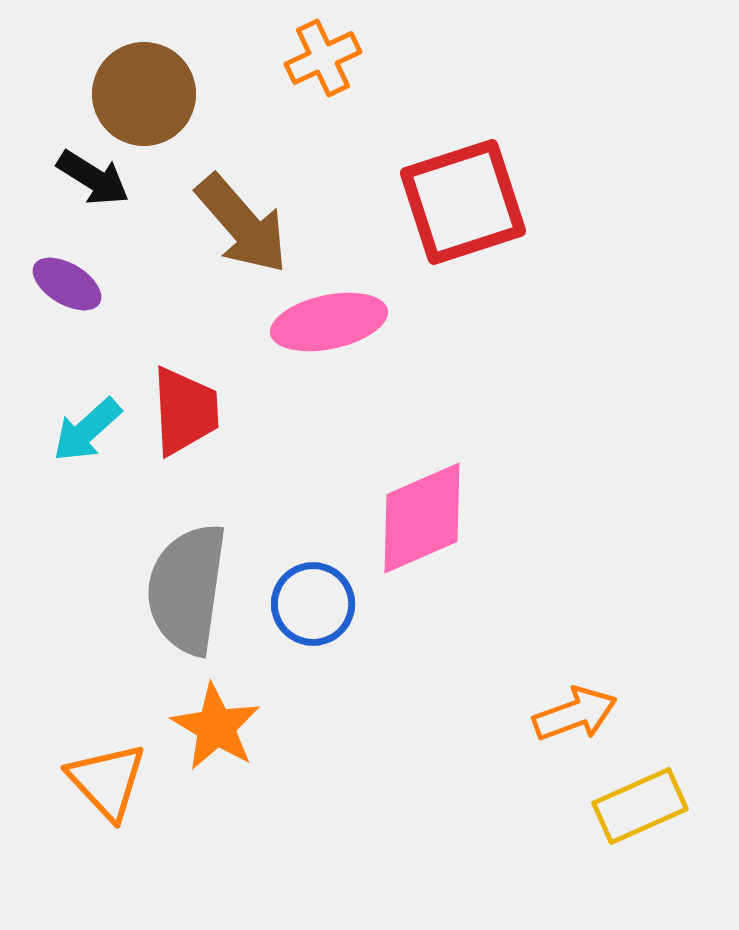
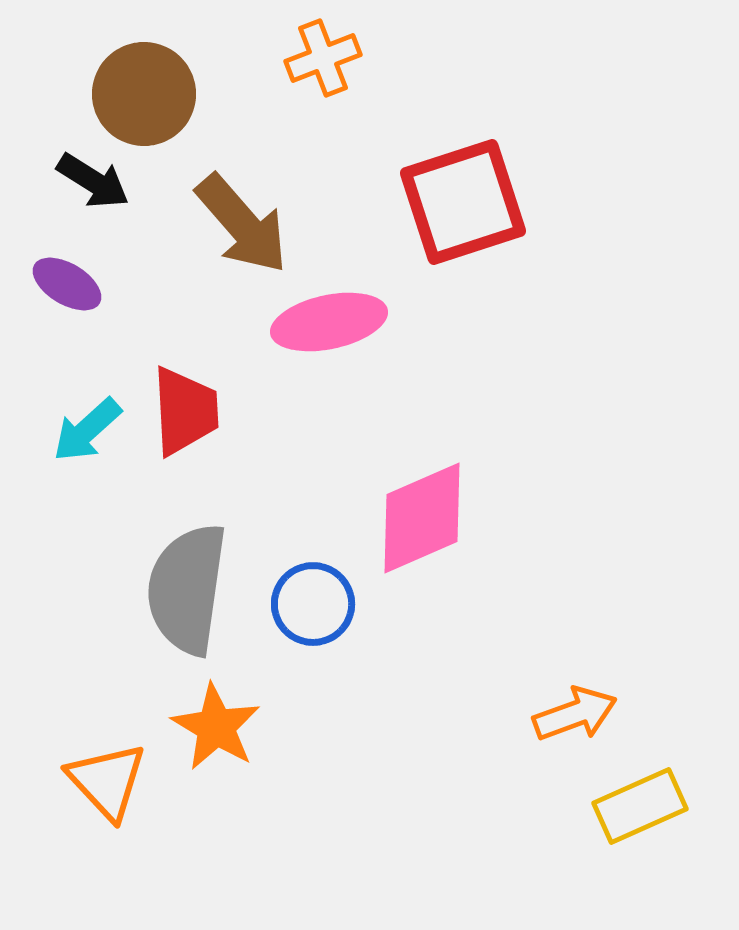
orange cross: rotated 4 degrees clockwise
black arrow: moved 3 px down
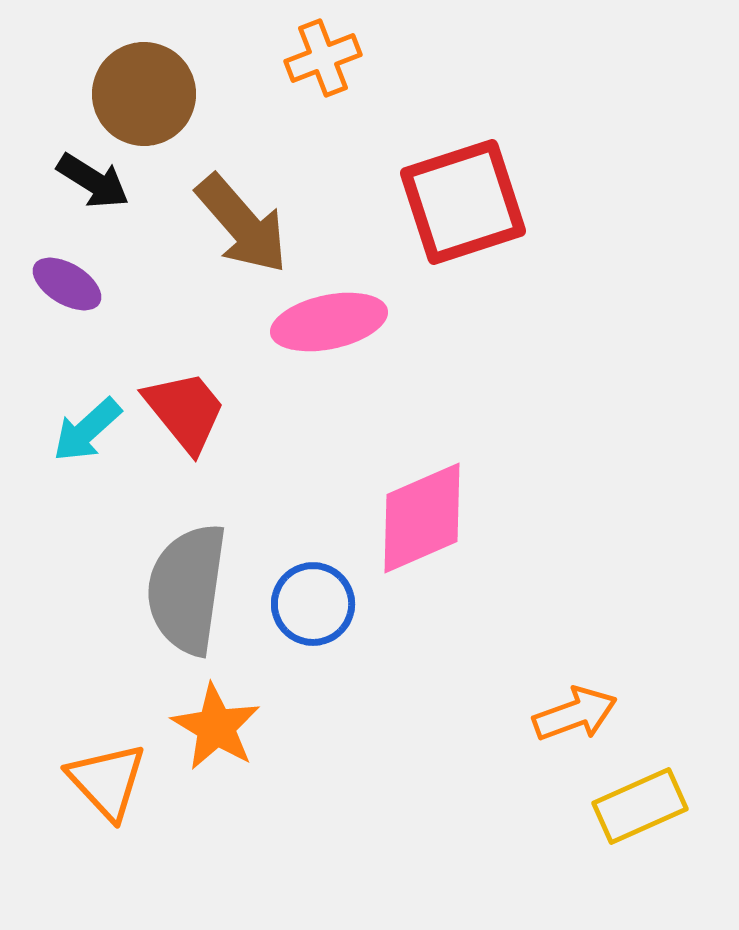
red trapezoid: rotated 36 degrees counterclockwise
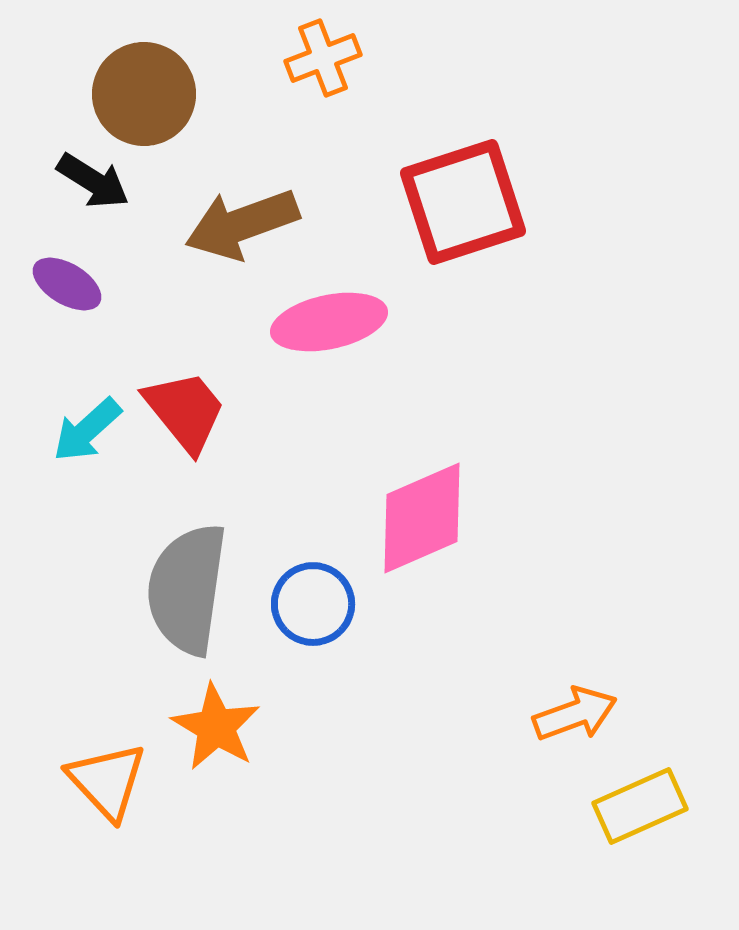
brown arrow: rotated 111 degrees clockwise
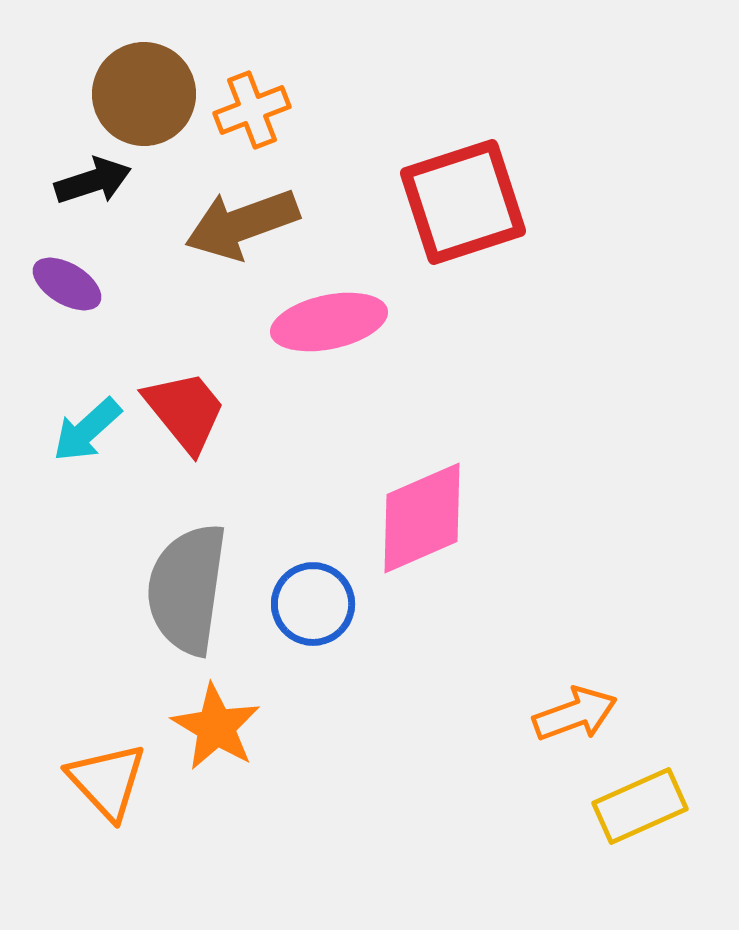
orange cross: moved 71 px left, 52 px down
black arrow: rotated 50 degrees counterclockwise
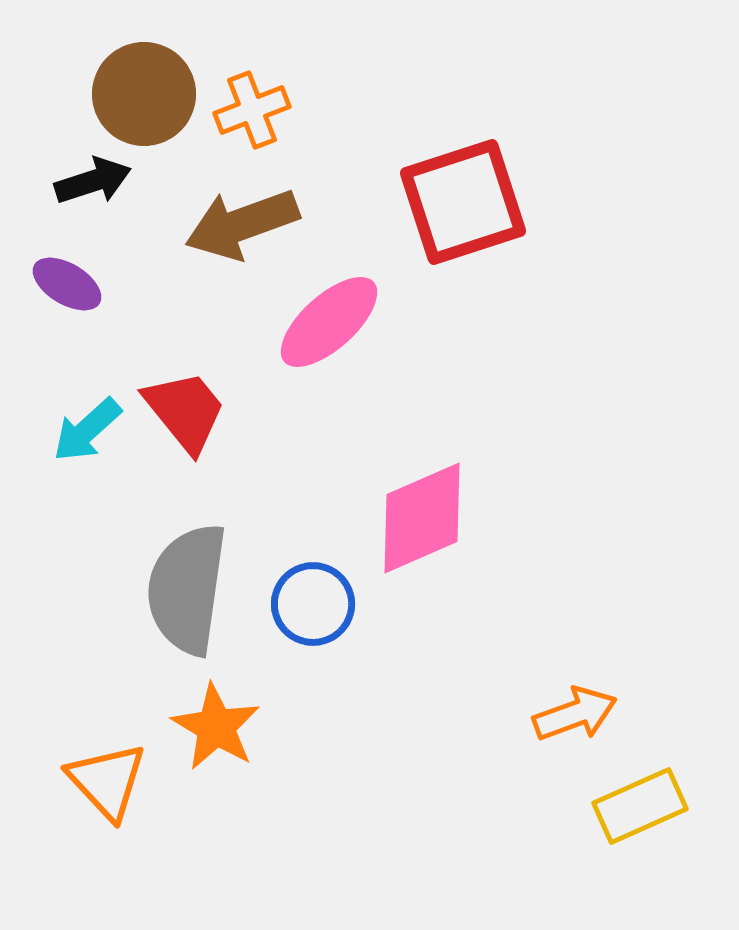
pink ellipse: rotated 30 degrees counterclockwise
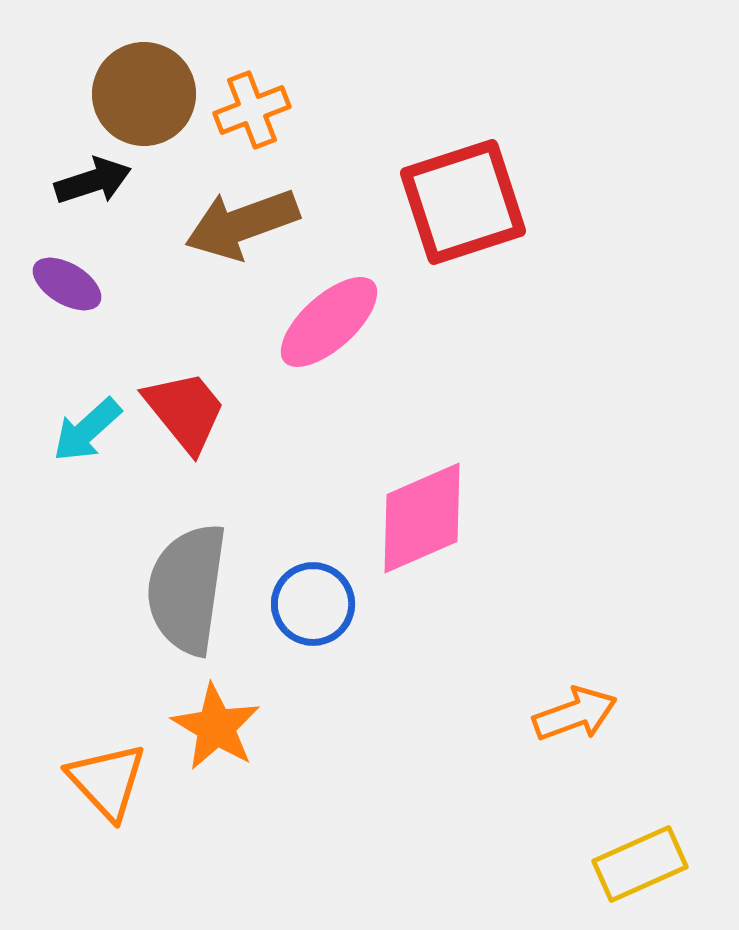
yellow rectangle: moved 58 px down
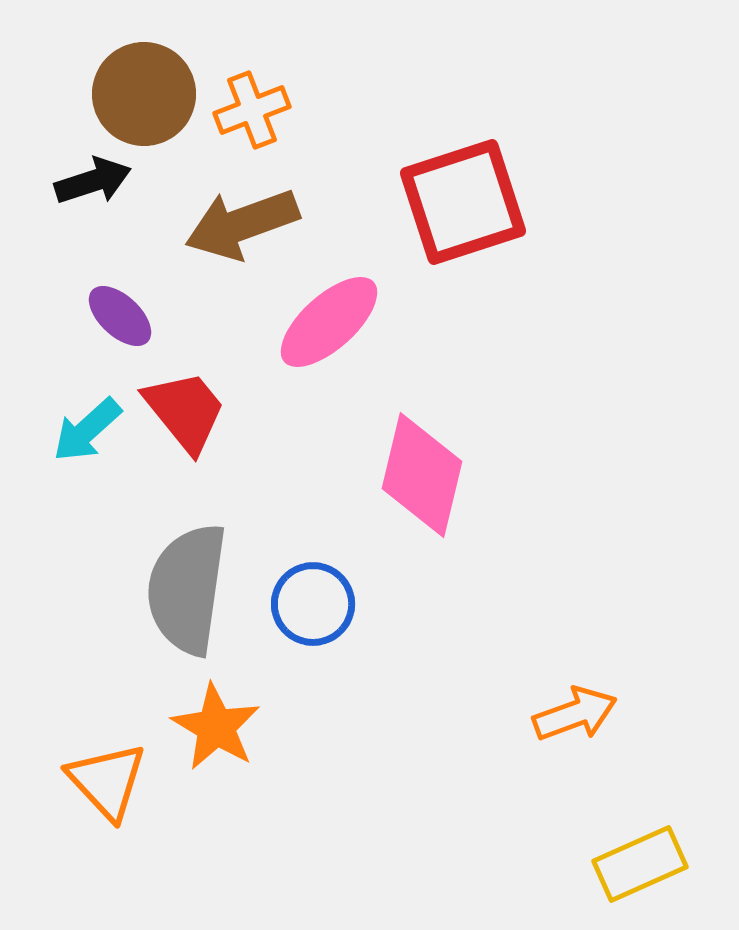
purple ellipse: moved 53 px right, 32 px down; rotated 12 degrees clockwise
pink diamond: moved 43 px up; rotated 53 degrees counterclockwise
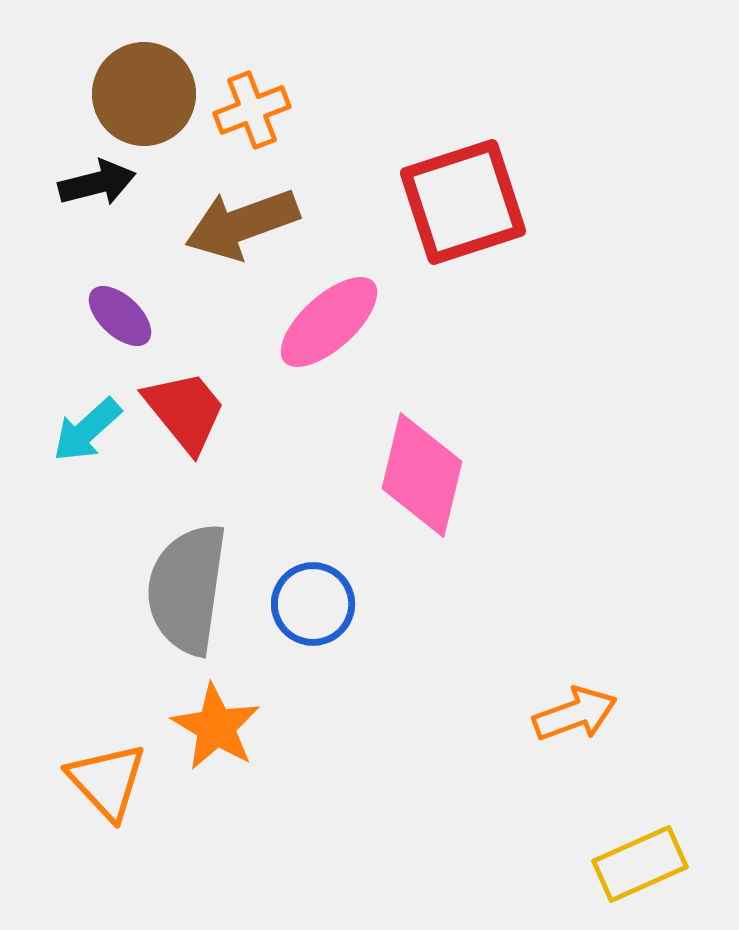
black arrow: moved 4 px right, 2 px down; rotated 4 degrees clockwise
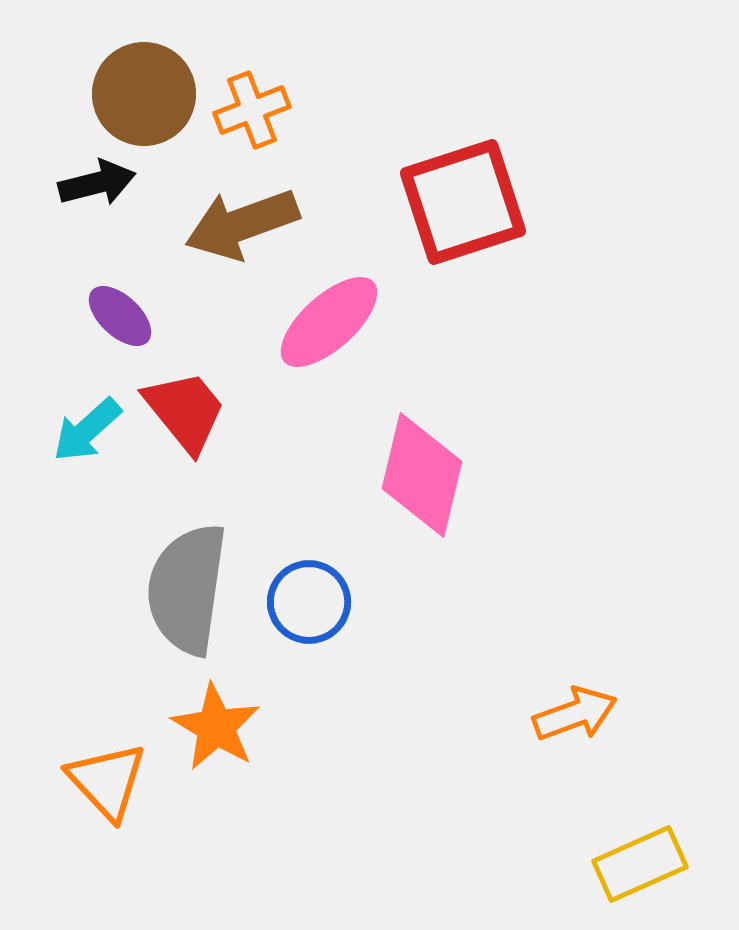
blue circle: moved 4 px left, 2 px up
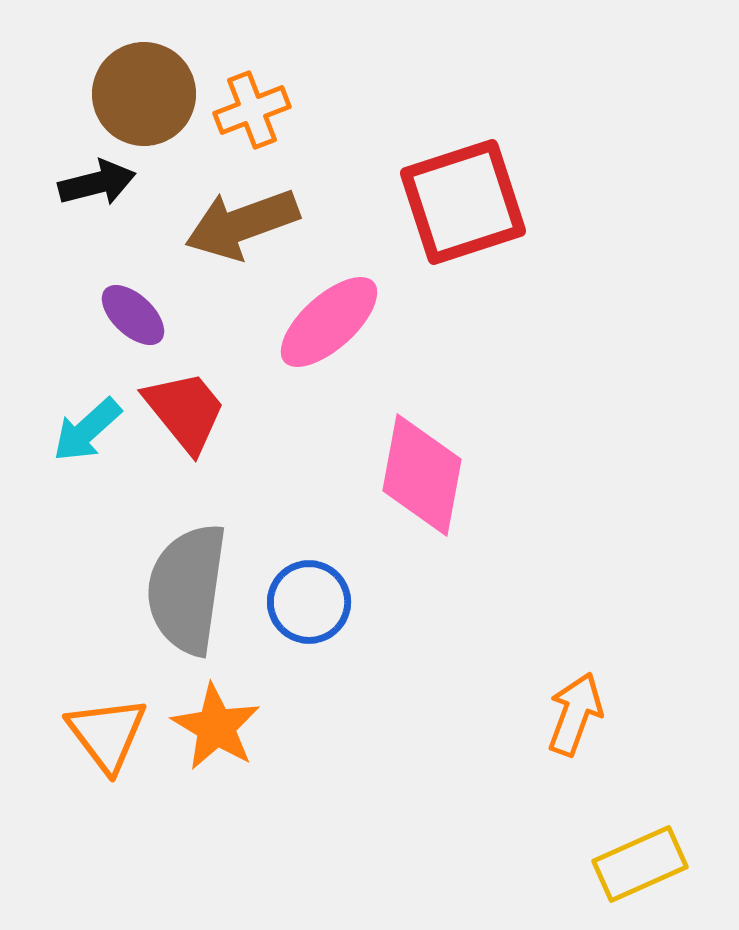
purple ellipse: moved 13 px right, 1 px up
pink diamond: rotated 3 degrees counterclockwise
orange arrow: rotated 50 degrees counterclockwise
orange triangle: moved 47 px up; rotated 6 degrees clockwise
